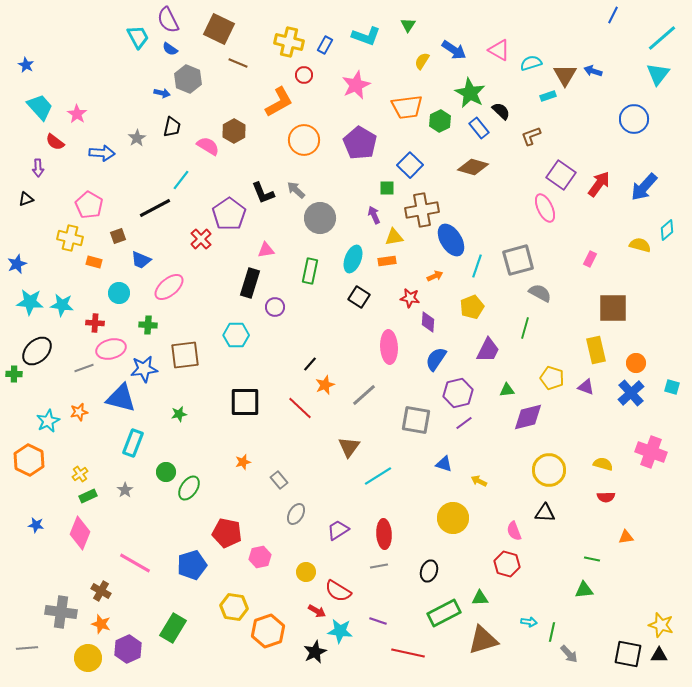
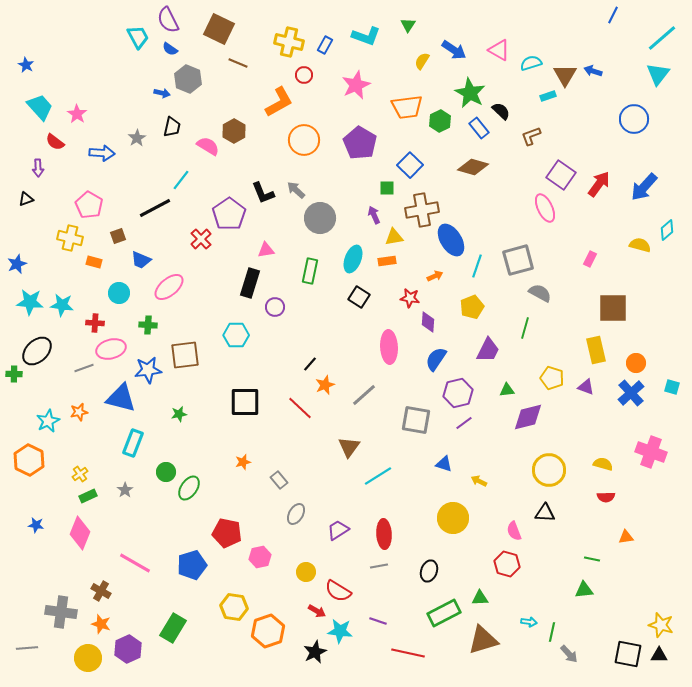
blue star at (144, 369): moved 4 px right, 1 px down
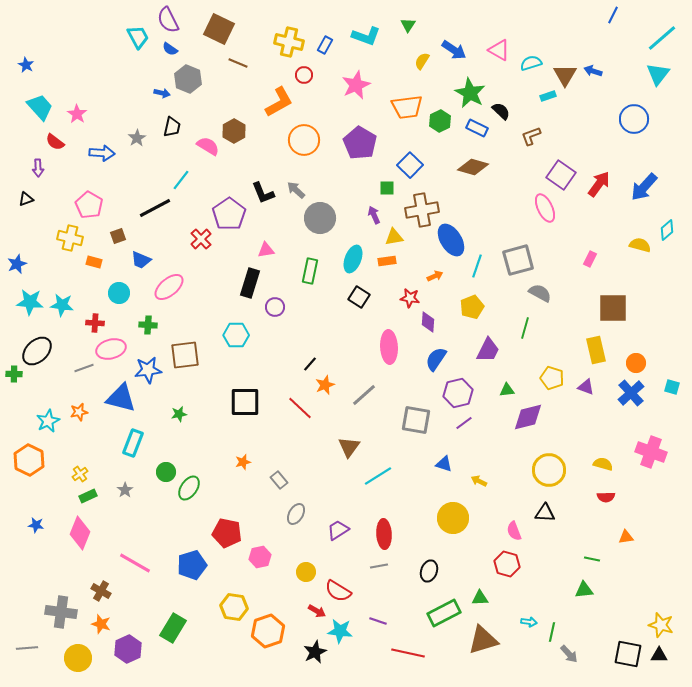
blue rectangle at (479, 128): moved 2 px left; rotated 25 degrees counterclockwise
yellow circle at (88, 658): moved 10 px left
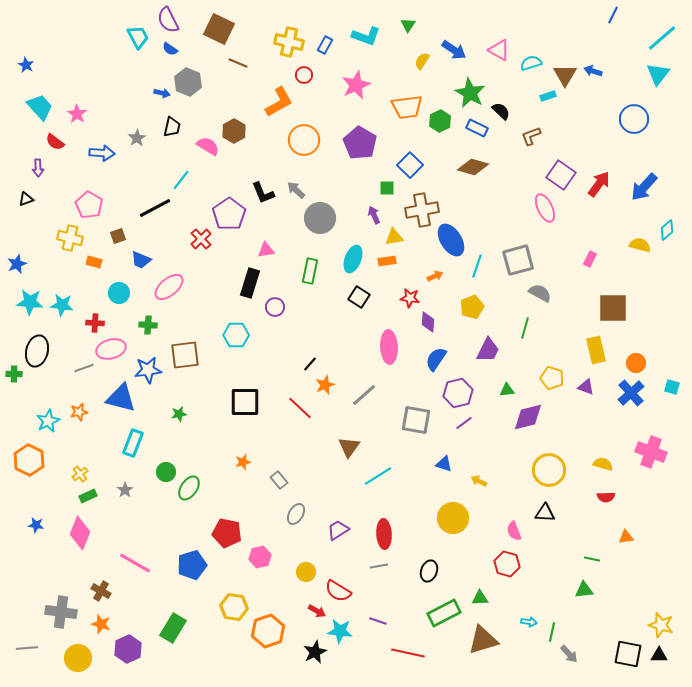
gray hexagon at (188, 79): moved 3 px down
black ellipse at (37, 351): rotated 32 degrees counterclockwise
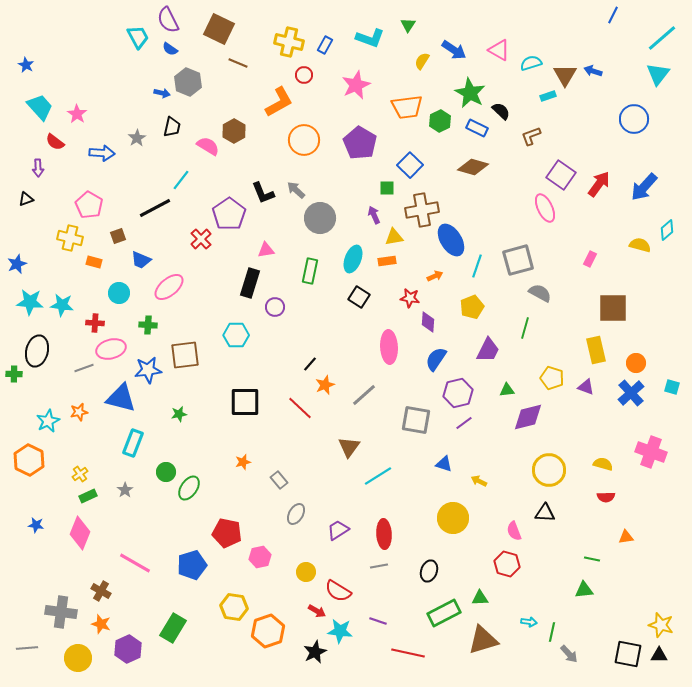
cyan L-shape at (366, 36): moved 4 px right, 2 px down
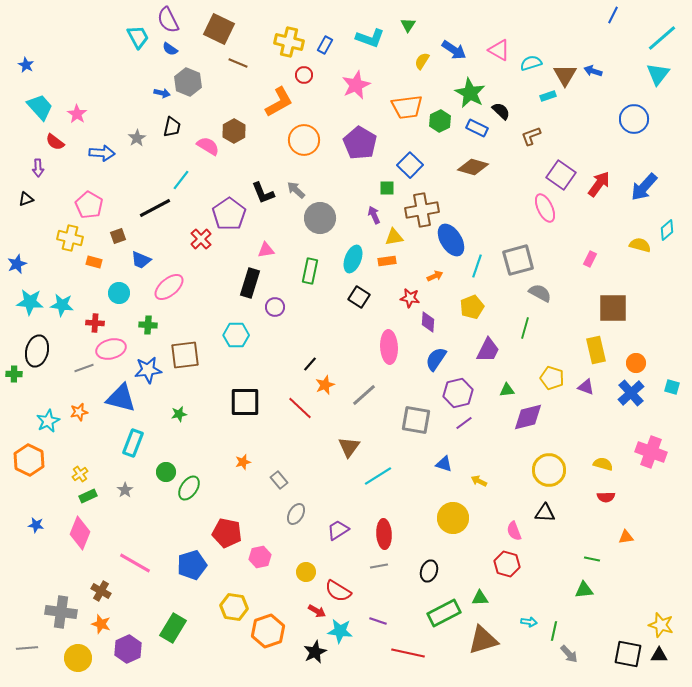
green line at (552, 632): moved 2 px right, 1 px up
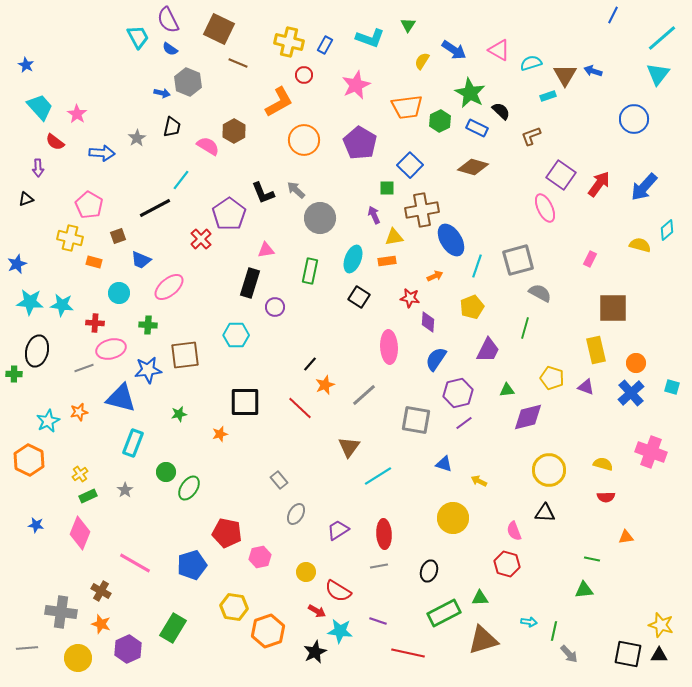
orange star at (243, 462): moved 23 px left, 28 px up
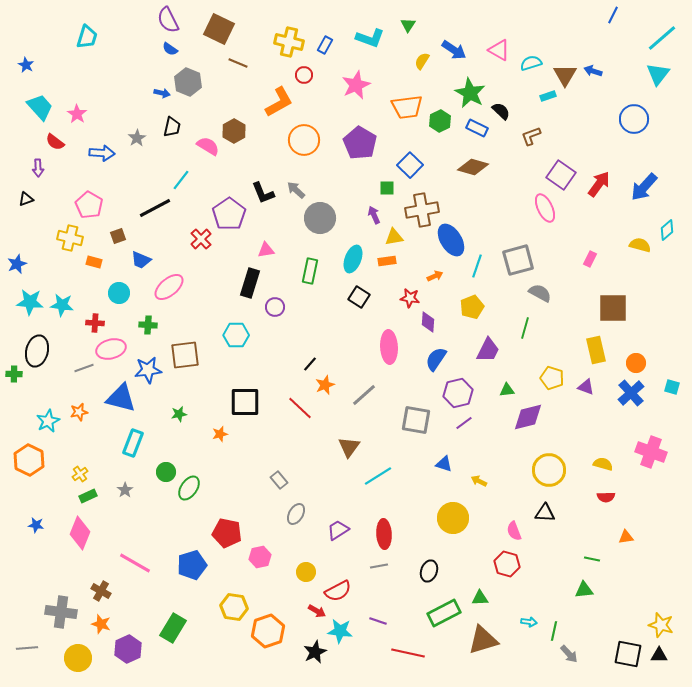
cyan trapezoid at (138, 37): moved 51 px left; rotated 45 degrees clockwise
red semicircle at (338, 591): rotated 60 degrees counterclockwise
